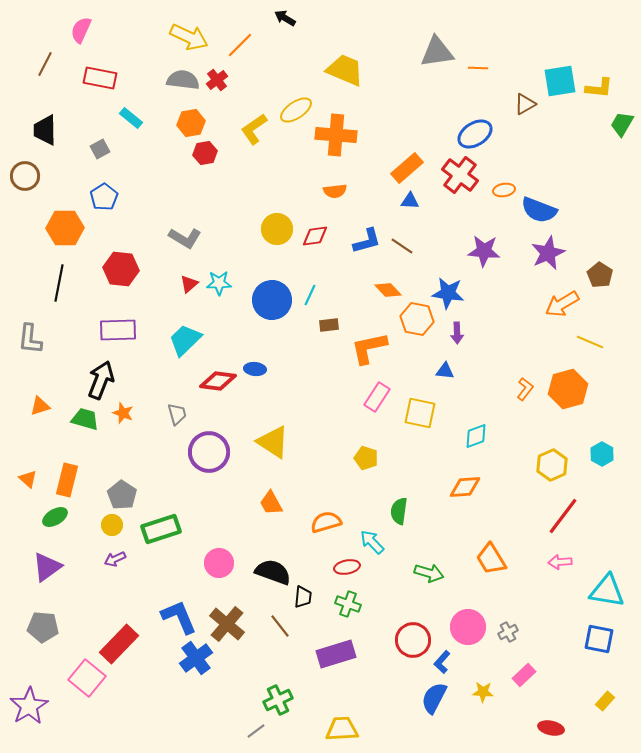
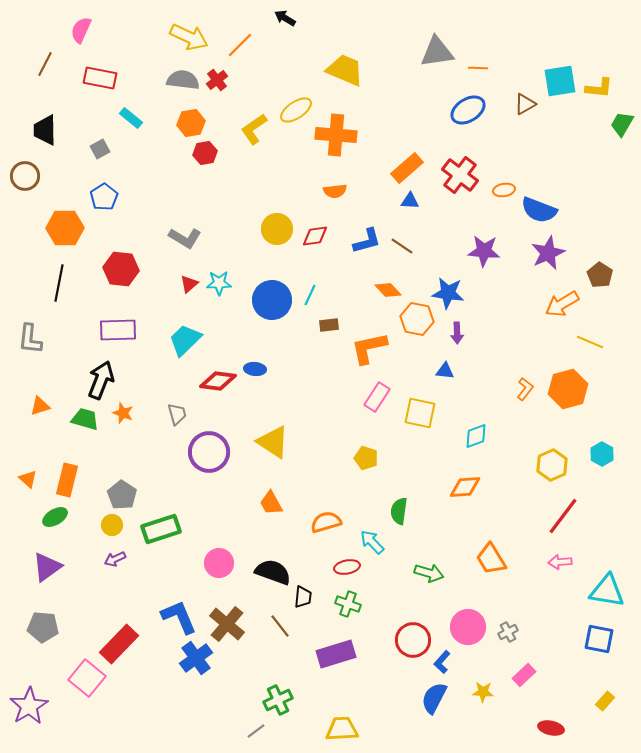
blue ellipse at (475, 134): moved 7 px left, 24 px up
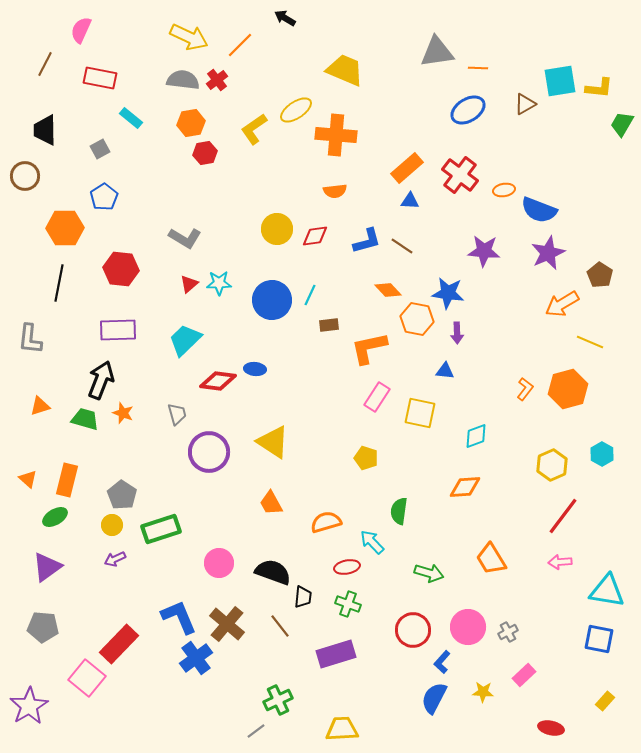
red circle at (413, 640): moved 10 px up
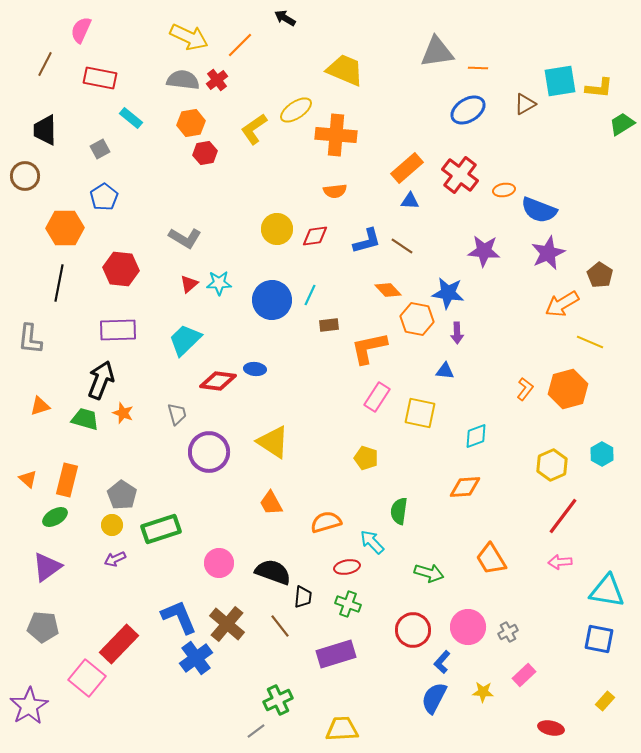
green trapezoid at (622, 124): rotated 28 degrees clockwise
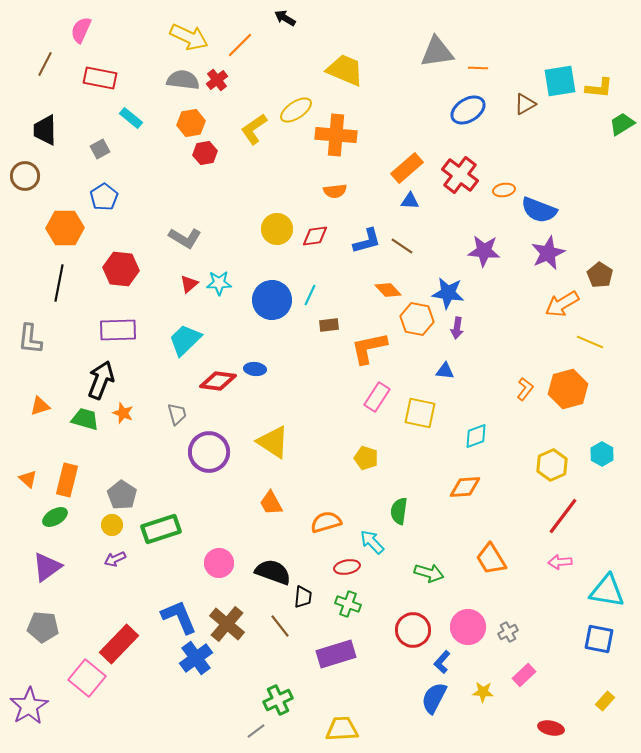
purple arrow at (457, 333): moved 5 px up; rotated 10 degrees clockwise
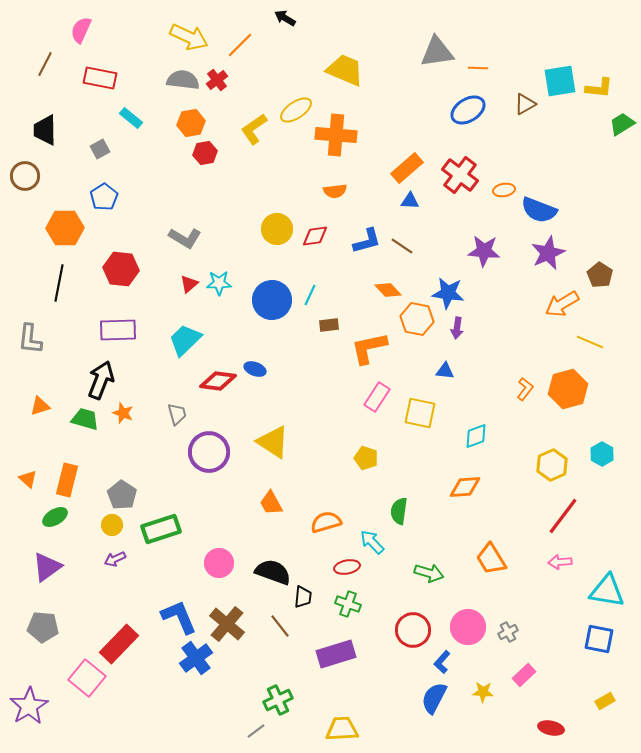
blue ellipse at (255, 369): rotated 15 degrees clockwise
yellow rectangle at (605, 701): rotated 18 degrees clockwise
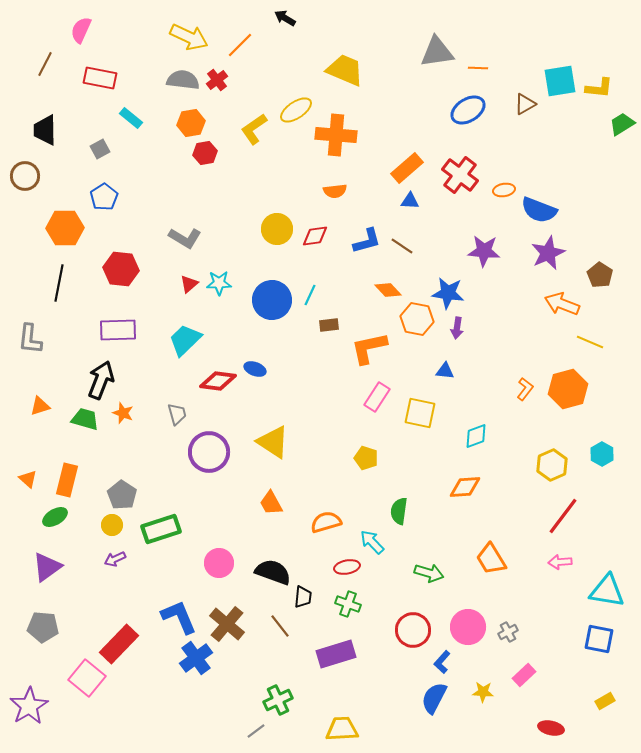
orange arrow at (562, 304): rotated 52 degrees clockwise
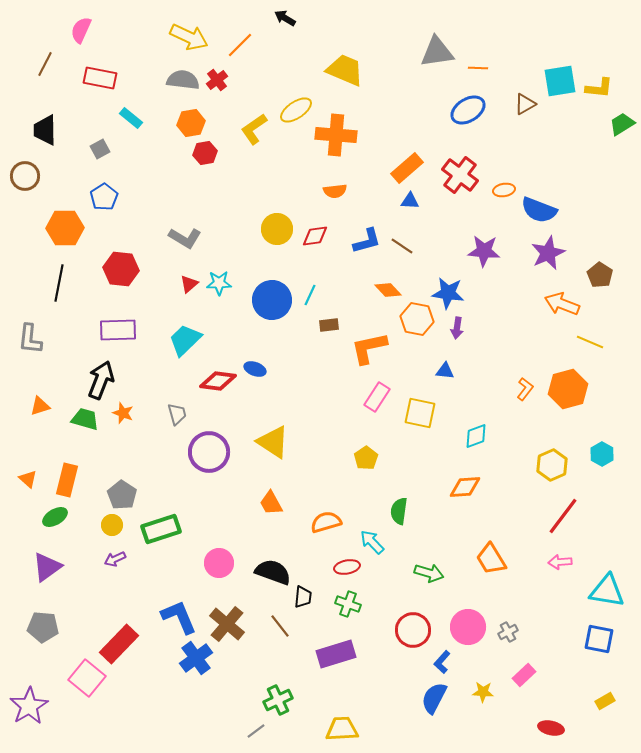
yellow pentagon at (366, 458): rotated 20 degrees clockwise
